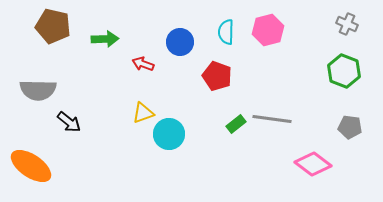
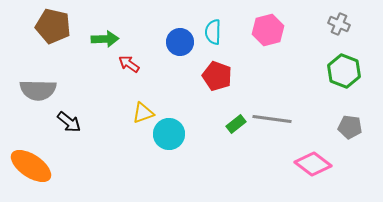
gray cross: moved 8 px left
cyan semicircle: moved 13 px left
red arrow: moved 14 px left; rotated 15 degrees clockwise
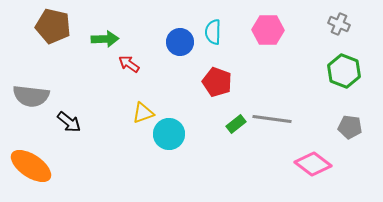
pink hexagon: rotated 16 degrees clockwise
red pentagon: moved 6 px down
gray semicircle: moved 7 px left, 6 px down; rotated 6 degrees clockwise
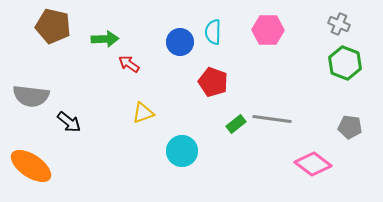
green hexagon: moved 1 px right, 8 px up
red pentagon: moved 4 px left
cyan circle: moved 13 px right, 17 px down
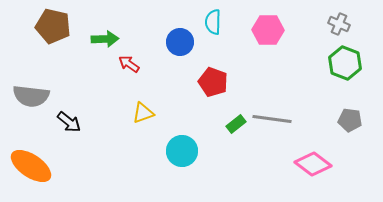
cyan semicircle: moved 10 px up
gray pentagon: moved 7 px up
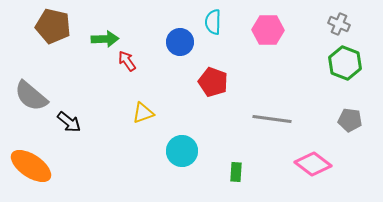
red arrow: moved 2 px left, 3 px up; rotated 20 degrees clockwise
gray semicircle: rotated 33 degrees clockwise
green rectangle: moved 48 px down; rotated 48 degrees counterclockwise
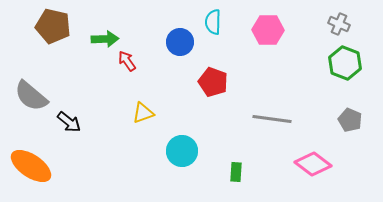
gray pentagon: rotated 15 degrees clockwise
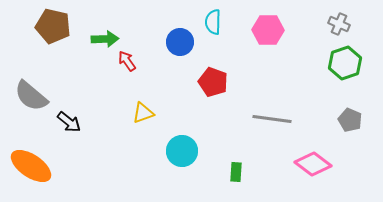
green hexagon: rotated 20 degrees clockwise
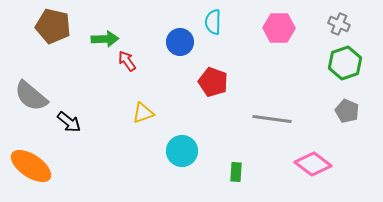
pink hexagon: moved 11 px right, 2 px up
gray pentagon: moved 3 px left, 9 px up
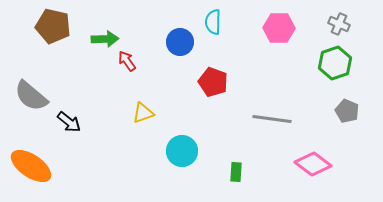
green hexagon: moved 10 px left
